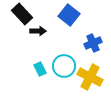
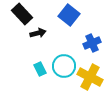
black arrow: moved 2 px down; rotated 14 degrees counterclockwise
blue cross: moved 1 px left
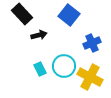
black arrow: moved 1 px right, 2 px down
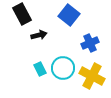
black rectangle: rotated 15 degrees clockwise
blue cross: moved 2 px left
cyan circle: moved 1 px left, 2 px down
yellow cross: moved 2 px right, 1 px up
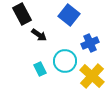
black arrow: rotated 49 degrees clockwise
cyan circle: moved 2 px right, 7 px up
yellow cross: rotated 15 degrees clockwise
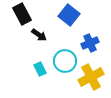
yellow cross: moved 1 px left, 1 px down; rotated 20 degrees clockwise
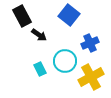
black rectangle: moved 2 px down
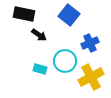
black rectangle: moved 2 px right, 2 px up; rotated 50 degrees counterclockwise
cyan rectangle: rotated 48 degrees counterclockwise
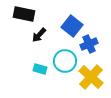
blue square: moved 3 px right, 11 px down
black arrow: rotated 98 degrees clockwise
blue cross: moved 1 px left, 1 px down
yellow cross: rotated 20 degrees counterclockwise
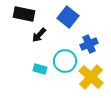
blue square: moved 4 px left, 9 px up
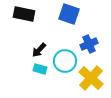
blue square: moved 1 px right, 3 px up; rotated 20 degrees counterclockwise
black arrow: moved 15 px down
yellow cross: moved 1 px down
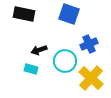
black arrow: rotated 28 degrees clockwise
cyan rectangle: moved 9 px left
